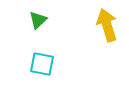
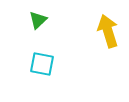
yellow arrow: moved 1 px right, 6 px down
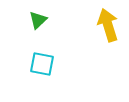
yellow arrow: moved 6 px up
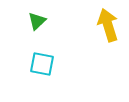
green triangle: moved 1 px left, 1 px down
